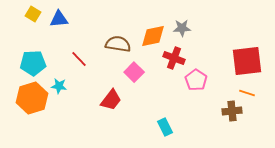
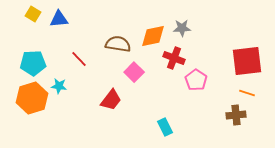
brown cross: moved 4 px right, 4 px down
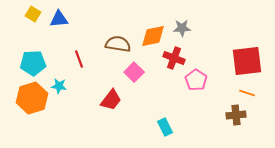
red line: rotated 24 degrees clockwise
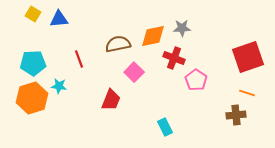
brown semicircle: rotated 20 degrees counterclockwise
red square: moved 1 px right, 4 px up; rotated 12 degrees counterclockwise
red trapezoid: rotated 15 degrees counterclockwise
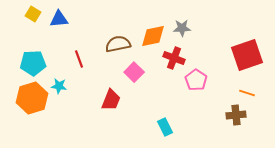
red square: moved 1 px left, 2 px up
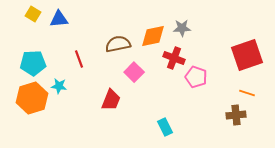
pink pentagon: moved 3 px up; rotated 15 degrees counterclockwise
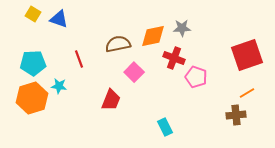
blue triangle: rotated 24 degrees clockwise
orange line: rotated 49 degrees counterclockwise
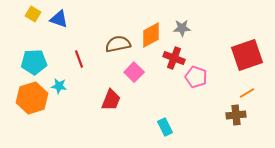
orange diamond: moved 2 px left, 1 px up; rotated 16 degrees counterclockwise
cyan pentagon: moved 1 px right, 1 px up
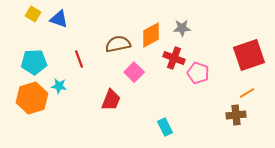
red square: moved 2 px right
pink pentagon: moved 2 px right, 4 px up
